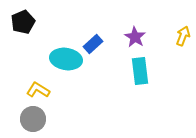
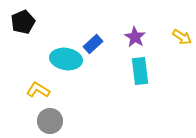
yellow arrow: moved 1 px left, 1 px down; rotated 102 degrees clockwise
gray circle: moved 17 px right, 2 px down
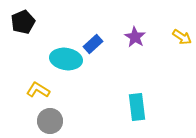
cyan rectangle: moved 3 px left, 36 px down
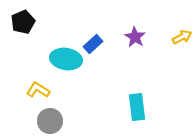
yellow arrow: rotated 60 degrees counterclockwise
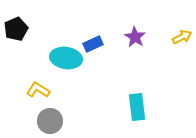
black pentagon: moved 7 px left, 7 px down
blue rectangle: rotated 18 degrees clockwise
cyan ellipse: moved 1 px up
